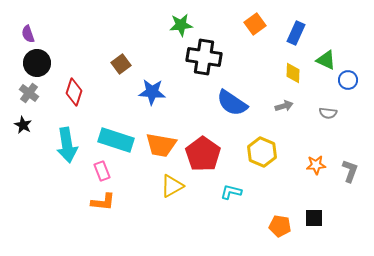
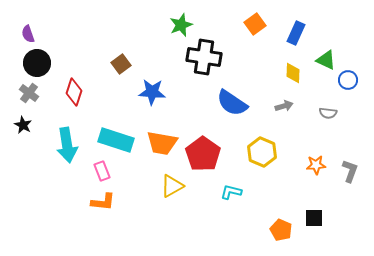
green star: rotated 15 degrees counterclockwise
orange trapezoid: moved 1 px right, 2 px up
orange pentagon: moved 1 px right, 4 px down; rotated 15 degrees clockwise
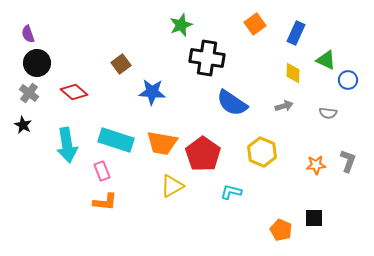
black cross: moved 3 px right, 1 px down
red diamond: rotated 68 degrees counterclockwise
gray L-shape: moved 2 px left, 10 px up
orange L-shape: moved 2 px right
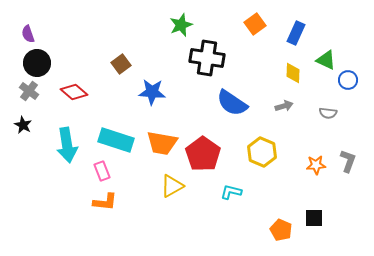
gray cross: moved 2 px up
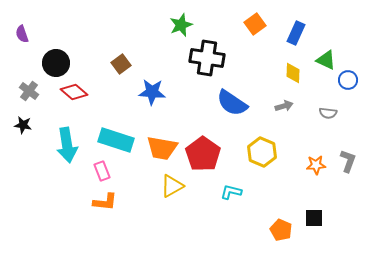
purple semicircle: moved 6 px left
black circle: moved 19 px right
black star: rotated 18 degrees counterclockwise
orange trapezoid: moved 5 px down
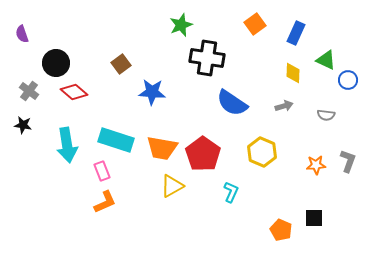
gray semicircle: moved 2 px left, 2 px down
cyan L-shape: rotated 100 degrees clockwise
orange L-shape: rotated 30 degrees counterclockwise
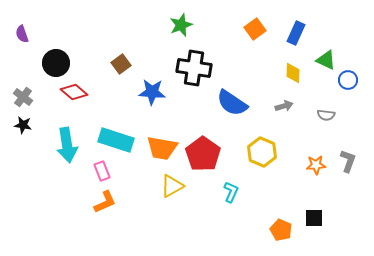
orange square: moved 5 px down
black cross: moved 13 px left, 10 px down
gray cross: moved 6 px left, 6 px down
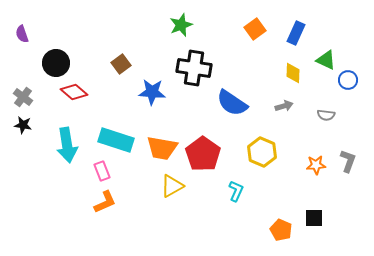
cyan L-shape: moved 5 px right, 1 px up
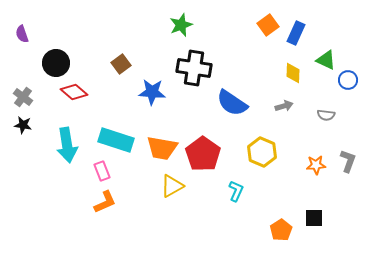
orange square: moved 13 px right, 4 px up
orange pentagon: rotated 15 degrees clockwise
